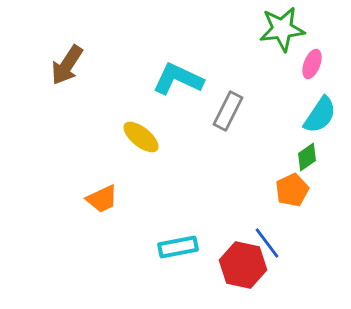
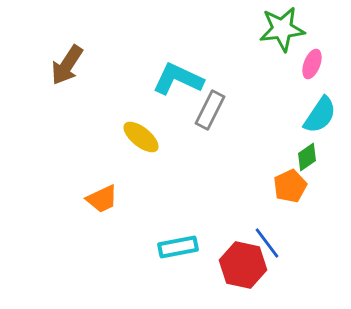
gray rectangle: moved 18 px left, 1 px up
orange pentagon: moved 2 px left, 4 px up
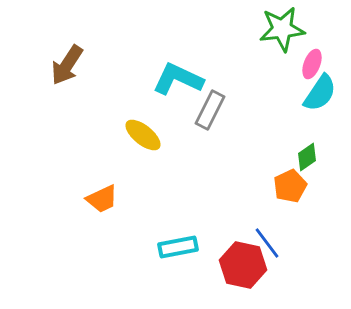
cyan semicircle: moved 22 px up
yellow ellipse: moved 2 px right, 2 px up
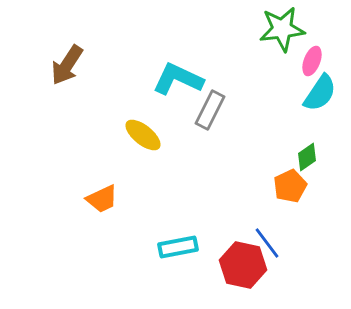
pink ellipse: moved 3 px up
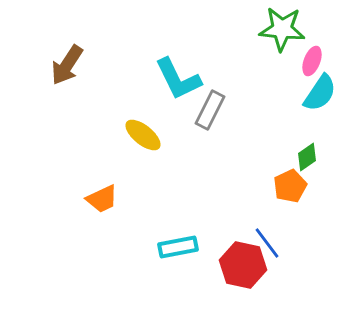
green star: rotated 12 degrees clockwise
cyan L-shape: rotated 141 degrees counterclockwise
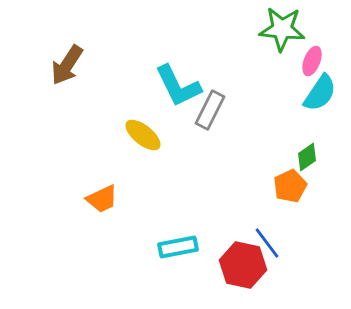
cyan L-shape: moved 7 px down
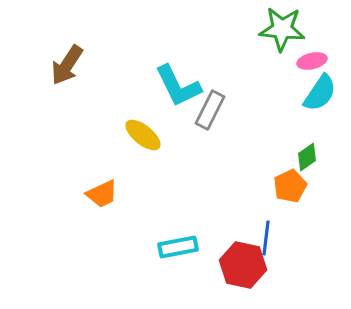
pink ellipse: rotated 56 degrees clockwise
orange trapezoid: moved 5 px up
blue line: moved 1 px left, 5 px up; rotated 44 degrees clockwise
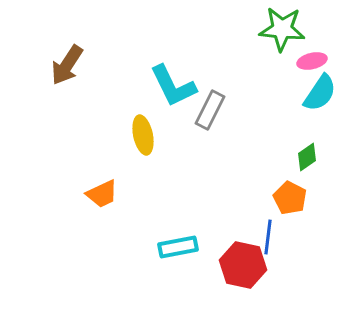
cyan L-shape: moved 5 px left
yellow ellipse: rotated 39 degrees clockwise
orange pentagon: moved 12 px down; rotated 20 degrees counterclockwise
blue line: moved 2 px right, 1 px up
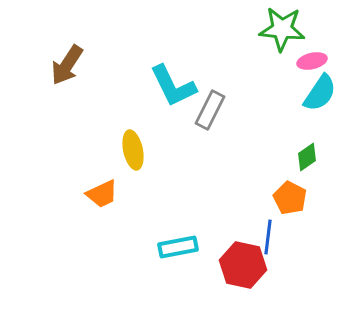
yellow ellipse: moved 10 px left, 15 px down
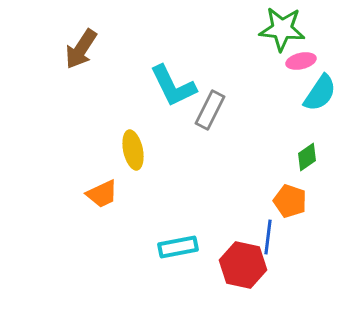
pink ellipse: moved 11 px left
brown arrow: moved 14 px right, 16 px up
orange pentagon: moved 3 px down; rotated 8 degrees counterclockwise
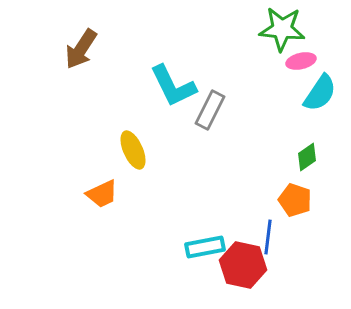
yellow ellipse: rotated 12 degrees counterclockwise
orange pentagon: moved 5 px right, 1 px up
cyan rectangle: moved 27 px right
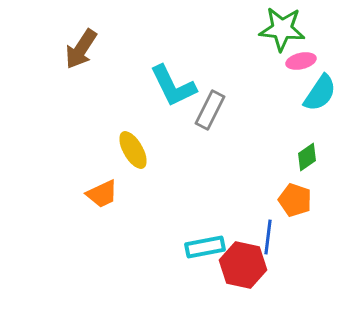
yellow ellipse: rotated 6 degrees counterclockwise
